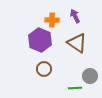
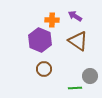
purple arrow: rotated 32 degrees counterclockwise
brown triangle: moved 1 px right, 2 px up
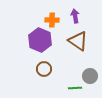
purple arrow: rotated 48 degrees clockwise
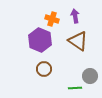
orange cross: moved 1 px up; rotated 16 degrees clockwise
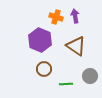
orange cross: moved 4 px right, 2 px up
brown triangle: moved 2 px left, 5 px down
green line: moved 9 px left, 4 px up
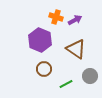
purple arrow: moved 4 px down; rotated 72 degrees clockwise
brown triangle: moved 3 px down
green line: rotated 24 degrees counterclockwise
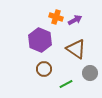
gray circle: moved 3 px up
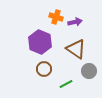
purple arrow: moved 2 px down; rotated 16 degrees clockwise
purple hexagon: moved 2 px down
gray circle: moved 1 px left, 2 px up
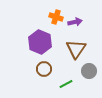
brown triangle: rotated 30 degrees clockwise
